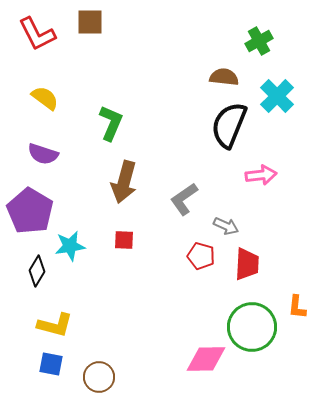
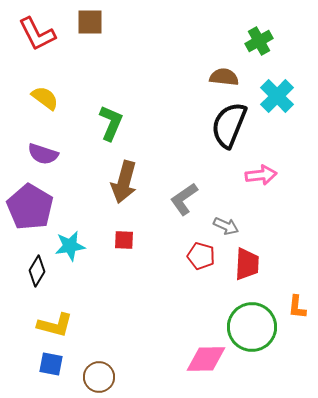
purple pentagon: moved 4 px up
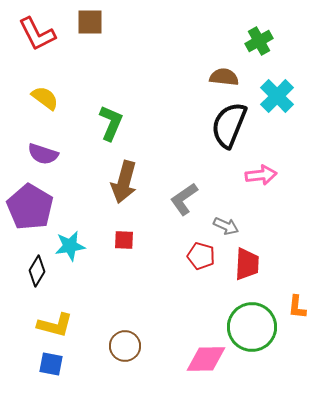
brown circle: moved 26 px right, 31 px up
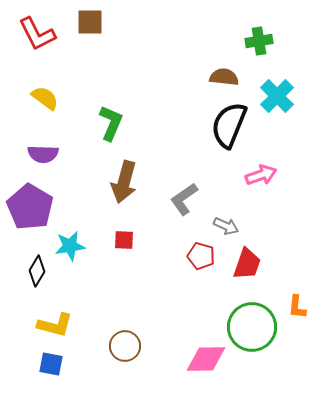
green cross: rotated 20 degrees clockwise
purple semicircle: rotated 16 degrees counterclockwise
pink arrow: rotated 12 degrees counterclockwise
red trapezoid: rotated 16 degrees clockwise
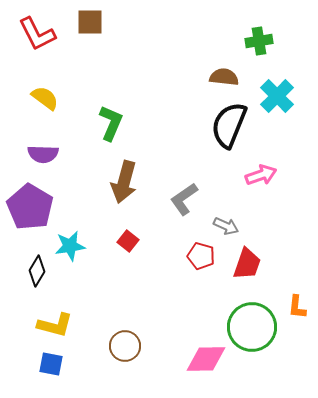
red square: moved 4 px right, 1 px down; rotated 35 degrees clockwise
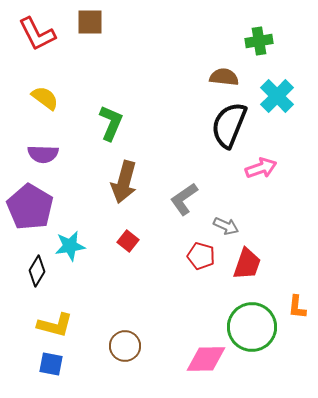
pink arrow: moved 7 px up
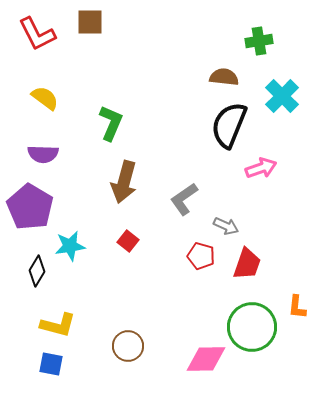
cyan cross: moved 5 px right
yellow L-shape: moved 3 px right
brown circle: moved 3 px right
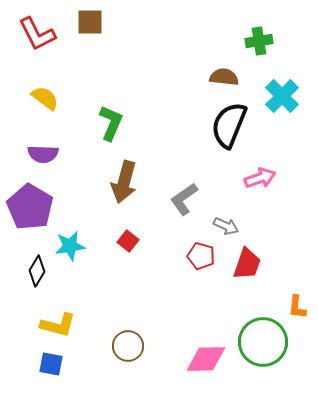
pink arrow: moved 1 px left, 10 px down
green circle: moved 11 px right, 15 px down
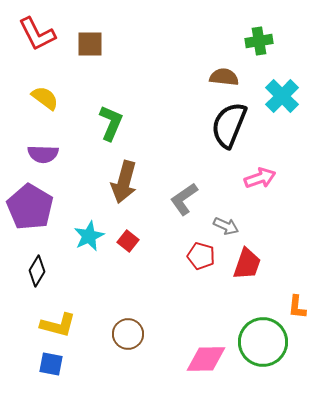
brown square: moved 22 px down
cyan star: moved 19 px right, 10 px up; rotated 16 degrees counterclockwise
brown circle: moved 12 px up
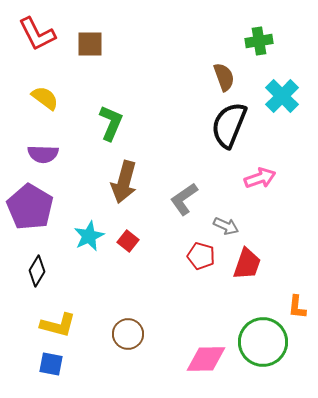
brown semicircle: rotated 64 degrees clockwise
